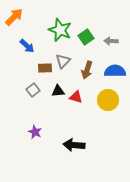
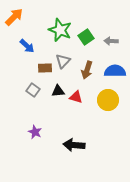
gray square: rotated 16 degrees counterclockwise
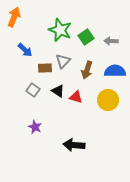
orange arrow: rotated 24 degrees counterclockwise
blue arrow: moved 2 px left, 4 px down
black triangle: rotated 40 degrees clockwise
purple star: moved 5 px up
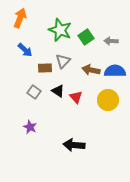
orange arrow: moved 6 px right, 1 px down
brown arrow: moved 4 px right; rotated 84 degrees clockwise
gray square: moved 1 px right, 2 px down
red triangle: rotated 32 degrees clockwise
purple star: moved 5 px left
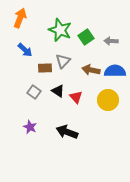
black arrow: moved 7 px left, 13 px up; rotated 15 degrees clockwise
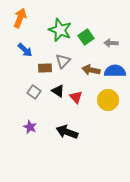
gray arrow: moved 2 px down
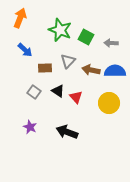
green square: rotated 28 degrees counterclockwise
gray triangle: moved 5 px right
yellow circle: moved 1 px right, 3 px down
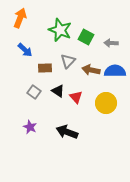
yellow circle: moved 3 px left
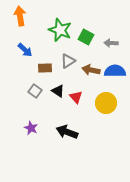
orange arrow: moved 2 px up; rotated 30 degrees counterclockwise
gray triangle: rotated 14 degrees clockwise
gray square: moved 1 px right, 1 px up
purple star: moved 1 px right, 1 px down
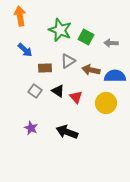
blue semicircle: moved 5 px down
